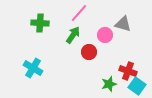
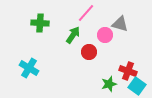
pink line: moved 7 px right
gray triangle: moved 3 px left
cyan cross: moved 4 px left
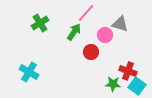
green cross: rotated 36 degrees counterclockwise
green arrow: moved 1 px right, 3 px up
red circle: moved 2 px right
cyan cross: moved 4 px down
green star: moved 4 px right; rotated 21 degrees clockwise
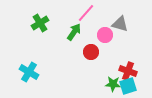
cyan square: moved 9 px left; rotated 36 degrees clockwise
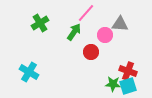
gray triangle: rotated 12 degrees counterclockwise
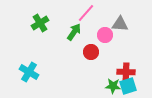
red cross: moved 2 px left, 1 px down; rotated 18 degrees counterclockwise
green star: moved 2 px down
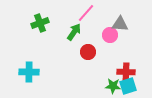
green cross: rotated 12 degrees clockwise
pink circle: moved 5 px right
red circle: moved 3 px left
cyan cross: rotated 30 degrees counterclockwise
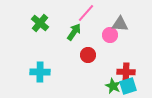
green cross: rotated 30 degrees counterclockwise
red circle: moved 3 px down
cyan cross: moved 11 px right
green star: rotated 21 degrees clockwise
